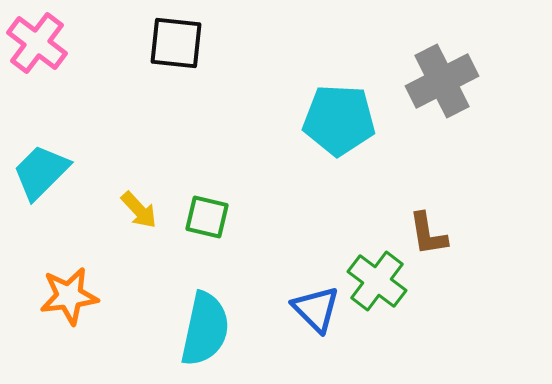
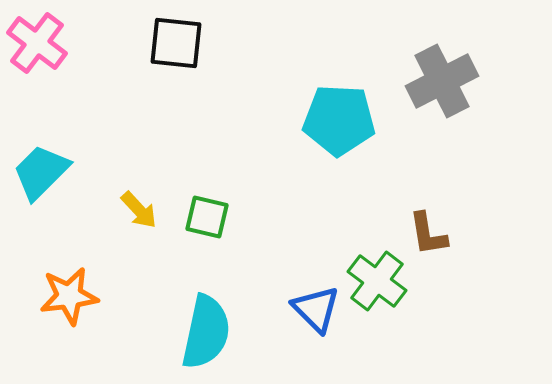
cyan semicircle: moved 1 px right, 3 px down
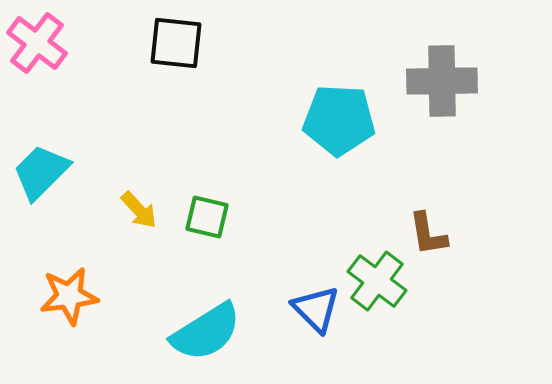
gray cross: rotated 26 degrees clockwise
cyan semicircle: rotated 46 degrees clockwise
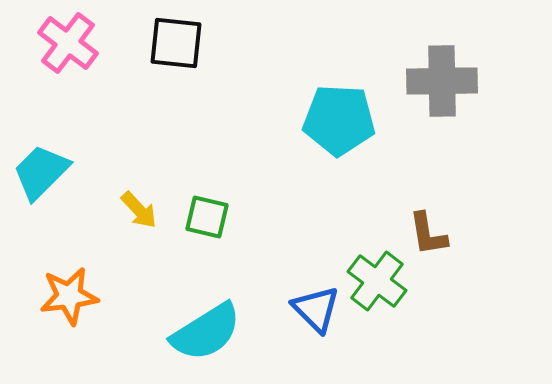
pink cross: moved 31 px right
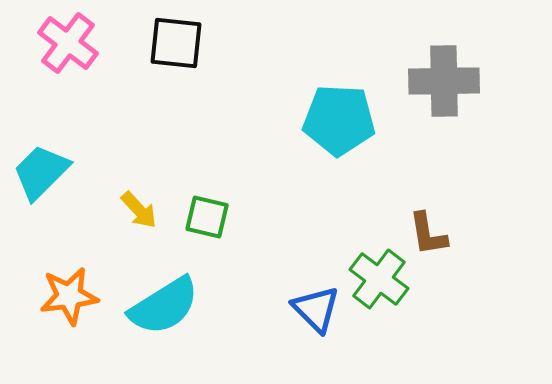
gray cross: moved 2 px right
green cross: moved 2 px right, 2 px up
cyan semicircle: moved 42 px left, 26 px up
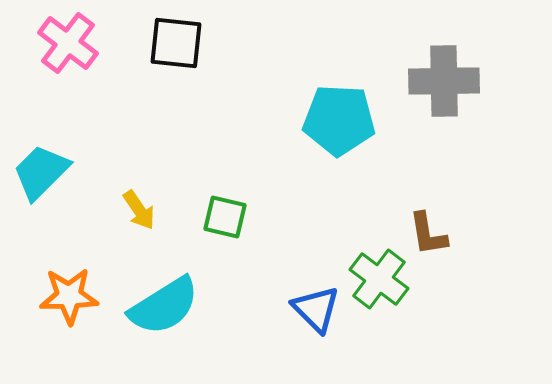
yellow arrow: rotated 9 degrees clockwise
green square: moved 18 px right
orange star: rotated 6 degrees clockwise
